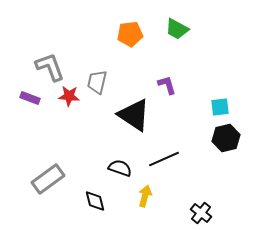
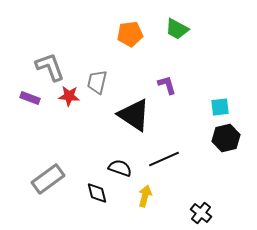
black diamond: moved 2 px right, 8 px up
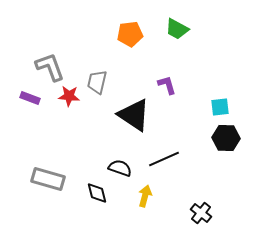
black hexagon: rotated 16 degrees clockwise
gray rectangle: rotated 52 degrees clockwise
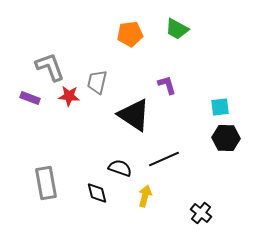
gray rectangle: moved 2 px left, 4 px down; rotated 64 degrees clockwise
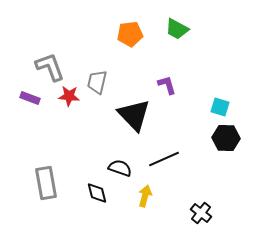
cyan square: rotated 24 degrees clockwise
black triangle: rotated 12 degrees clockwise
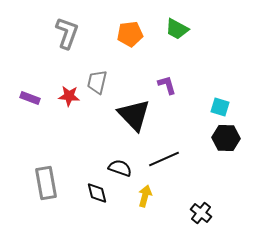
gray L-shape: moved 17 px right, 34 px up; rotated 40 degrees clockwise
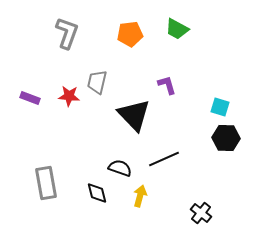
yellow arrow: moved 5 px left
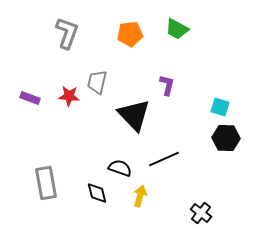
purple L-shape: rotated 30 degrees clockwise
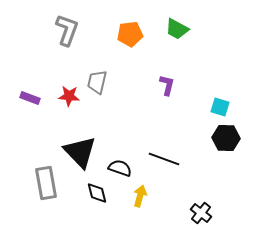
gray L-shape: moved 3 px up
black triangle: moved 54 px left, 37 px down
black line: rotated 44 degrees clockwise
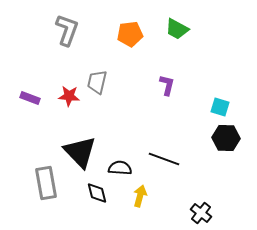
black semicircle: rotated 15 degrees counterclockwise
